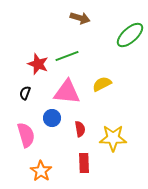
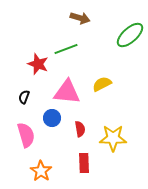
green line: moved 1 px left, 7 px up
black semicircle: moved 1 px left, 4 px down
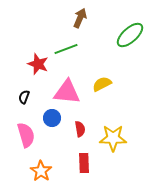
brown arrow: rotated 84 degrees counterclockwise
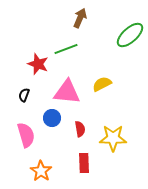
black semicircle: moved 2 px up
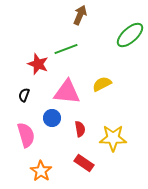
brown arrow: moved 3 px up
red rectangle: rotated 54 degrees counterclockwise
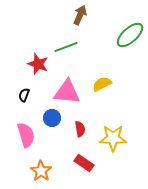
green line: moved 2 px up
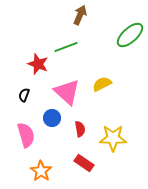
pink triangle: rotated 36 degrees clockwise
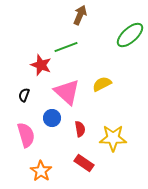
red star: moved 3 px right, 1 px down
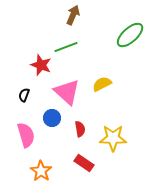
brown arrow: moved 7 px left
